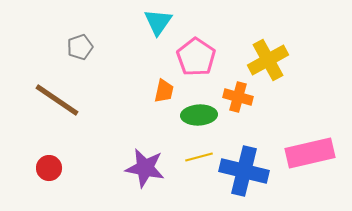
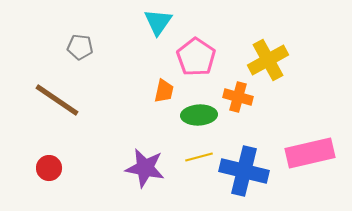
gray pentagon: rotated 25 degrees clockwise
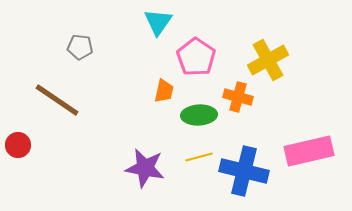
pink rectangle: moved 1 px left, 2 px up
red circle: moved 31 px left, 23 px up
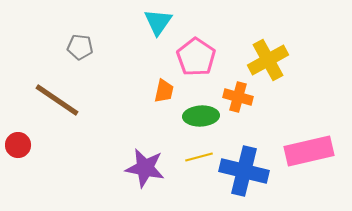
green ellipse: moved 2 px right, 1 px down
